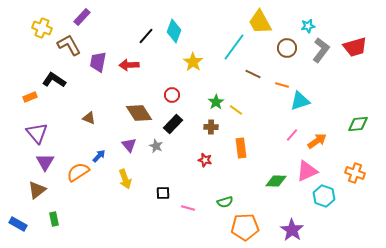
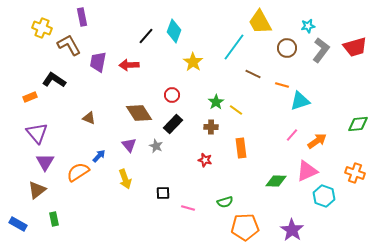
purple rectangle at (82, 17): rotated 54 degrees counterclockwise
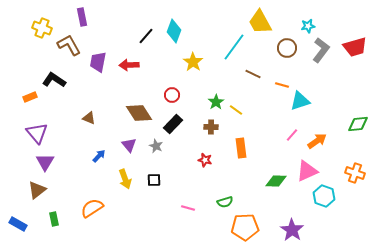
orange semicircle at (78, 172): moved 14 px right, 36 px down
black square at (163, 193): moved 9 px left, 13 px up
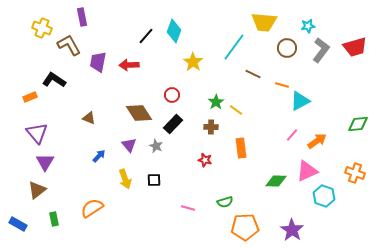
yellow trapezoid at (260, 22): moved 4 px right; rotated 56 degrees counterclockwise
cyan triangle at (300, 101): rotated 10 degrees counterclockwise
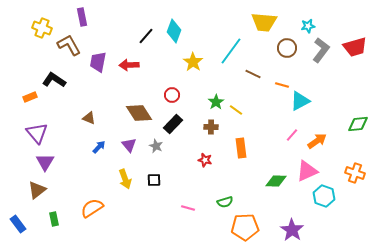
cyan line at (234, 47): moved 3 px left, 4 px down
blue arrow at (99, 156): moved 9 px up
blue rectangle at (18, 224): rotated 24 degrees clockwise
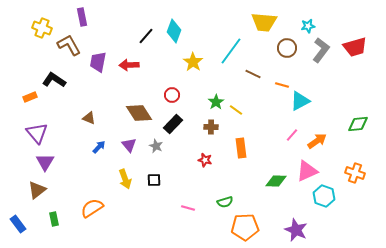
purple star at (292, 230): moved 4 px right; rotated 10 degrees counterclockwise
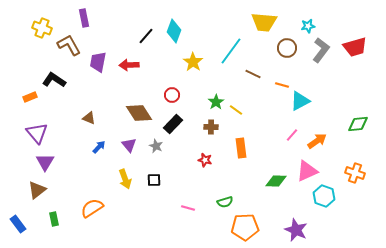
purple rectangle at (82, 17): moved 2 px right, 1 px down
